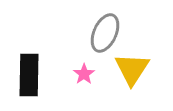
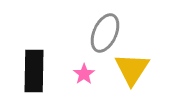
black rectangle: moved 5 px right, 4 px up
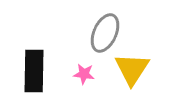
pink star: rotated 30 degrees counterclockwise
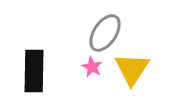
gray ellipse: rotated 9 degrees clockwise
pink star: moved 8 px right, 7 px up; rotated 20 degrees clockwise
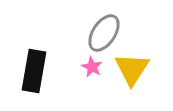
gray ellipse: moved 1 px left
black rectangle: rotated 9 degrees clockwise
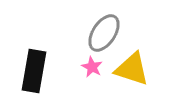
yellow triangle: rotated 45 degrees counterclockwise
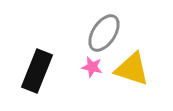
pink star: rotated 15 degrees counterclockwise
black rectangle: moved 3 px right; rotated 12 degrees clockwise
